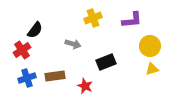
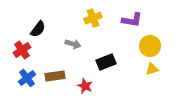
purple L-shape: rotated 15 degrees clockwise
black semicircle: moved 3 px right, 1 px up
blue cross: rotated 18 degrees counterclockwise
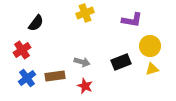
yellow cross: moved 8 px left, 5 px up
black semicircle: moved 2 px left, 6 px up
gray arrow: moved 9 px right, 18 px down
black rectangle: moved 15 px right
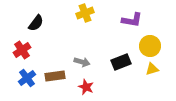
red star: moved 1 px right, 1 px down
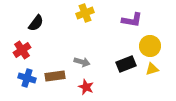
black rectangle: moved 5 px right, 2 px down
blue cross: rotated 36 degrees counterclockwise
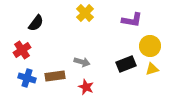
yellow cross: rotated 24 degrees counterclockwise
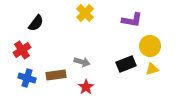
brown rectangle: moved 1 px right, 1 px up
red star: rotated 14 degrees clockwise
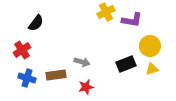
yellow cross: moved 21 px right, 1 px up; rotated 18 degrees clockwise
red star: rotated 21 degrees clockwise
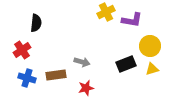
black semicircle: rotated 30 degrees counterclockwise
red star: moved 1 px down
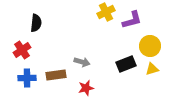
purple L-shape: rotated 25 degrees counterclockwise
blue cross: rotated 18 degrees counterclockwise
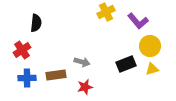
purple L-shape: moved 6 px right, 1 px down; rotated 65 degrees clockwise
red star: moved 1 px left, 1 px up
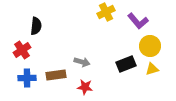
black semicircle: moved 3 px down
red star: rotated 21 degrees clockwise
